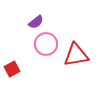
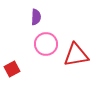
purple semicircle: moved 5 px up; rotated 49 degrees counterclockwise
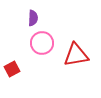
purple semicircle: moved 3 px left, 1 px down
pink circle: moved 4 px left, 1 px up
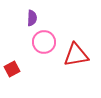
purple semicircle: moved 1 px left
pink circle: moved 2 px right, 1 px up
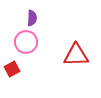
pink circle: moved 18 px left
red triangle: rotated 8 degrees clockwise
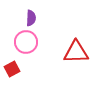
purple semicircle: moved 1 px left
red triangle: moved 3 px up
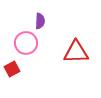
purple semicircle: moved 9 px right, 3 px down
pink circle: moved 1 px down
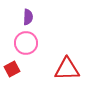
purple semicircle: moved 12 px left, 4 px up
red triangle: moved 9 px left, 17 px down
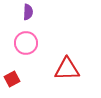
purple semicircle: moved 5 px up
red square: moved 10 px down
